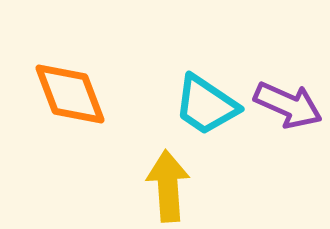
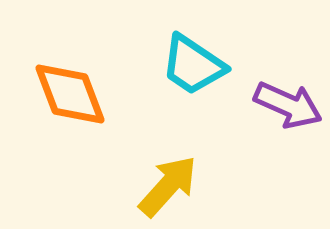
cyan trapezoid: moved 13 px left, 40 px up
yellow arrow: rotated 46 degrees clockwise
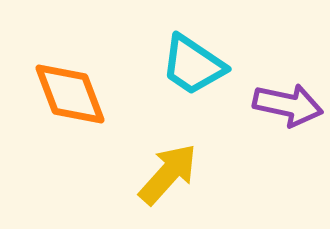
purple arrow: rotated 12 degrees counterclockwise
yellow arrow: moved 12 px up
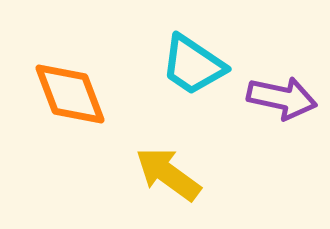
purple arrow: moved 6 px left, 7 px up
yellow arrow: rotated 96 degrees counterclockwise
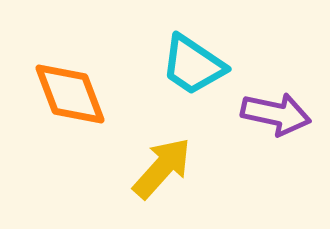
purple arrow: moved 6 px left, 16 px down
yellow arrow: moved 6 px left, 6 px up; rotated 96 degrees clockwise
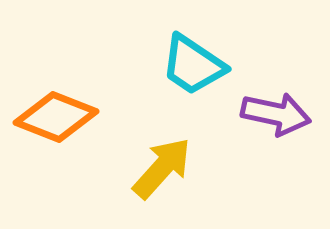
orange diamond: moved 14 px left, 23 px down; rotated 48 degrees counterclockwise
